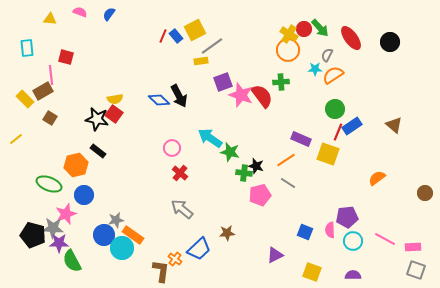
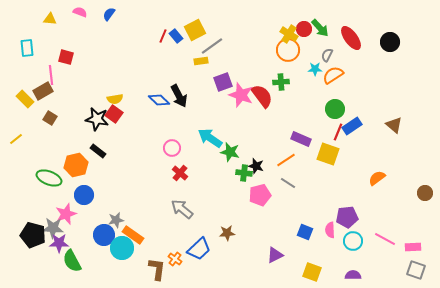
green ellipse at (49, 184): moved 6 px up
brown L-shape at (161, 271): moved 4 px left, 2 px up
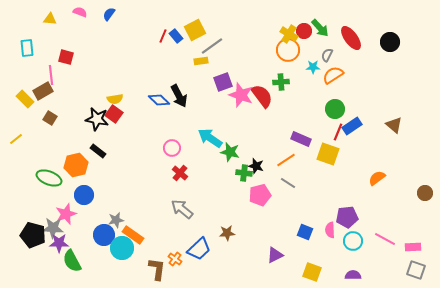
red circle at (304, 29): moved 2 px down
cyan star at (315, 69): moved 2 px left, 2 px up
